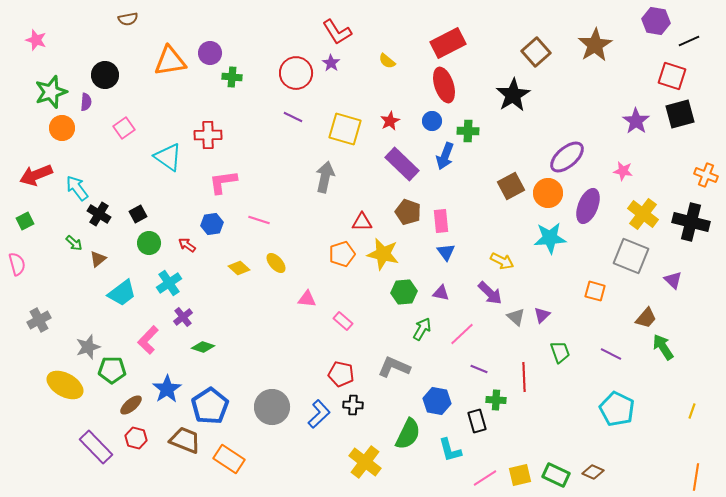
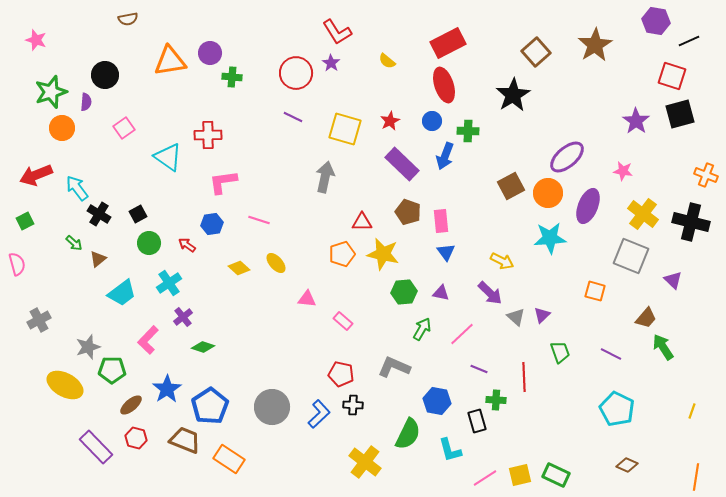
brown diamond at (593, 472): moved 34 px right, 7 px up
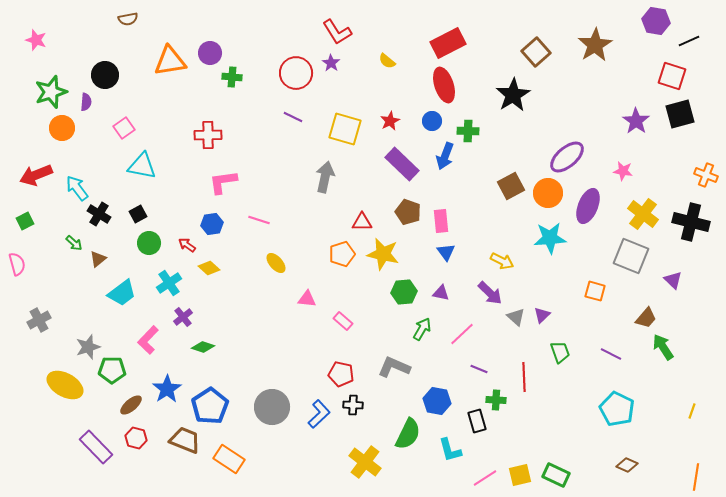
cyan triangle at (168, 157): moved 26 px left, 9 px down; rotated 24 degrees counterclockwise
yellow diamond at (239, 268): moved 30 px left
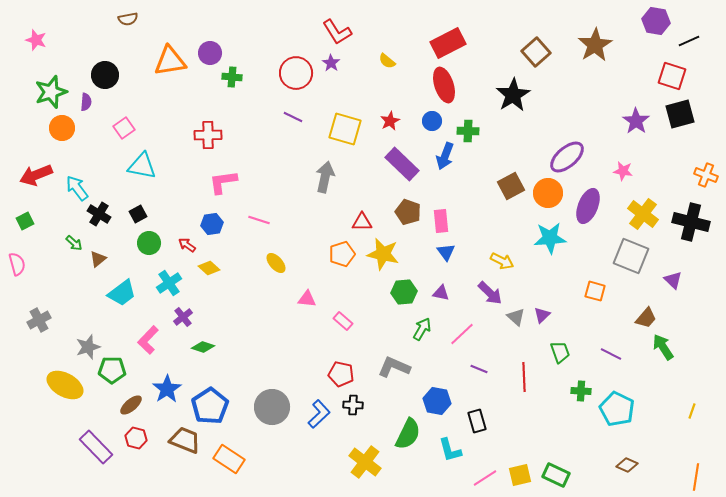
green cross at (496, 400): moved 85 px right, 9 px up
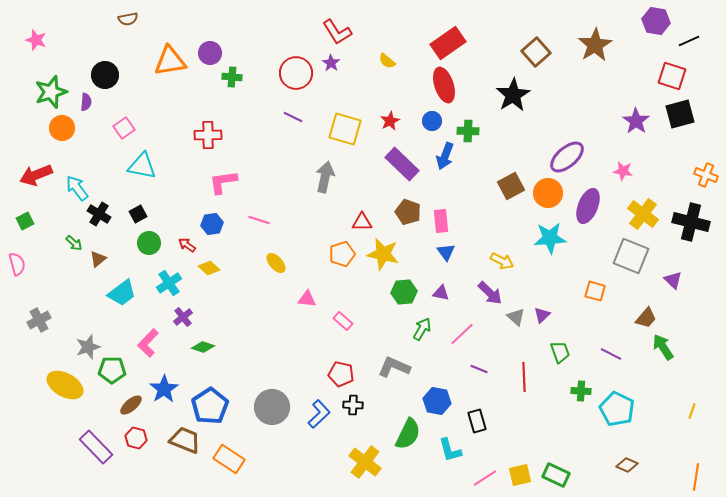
red rectangle at (448, 43): rotated 8 degrees counterclockwise
pink L-shape at (148, 340): moved 3 px down
blue star at (167, 389): moved 3 px left
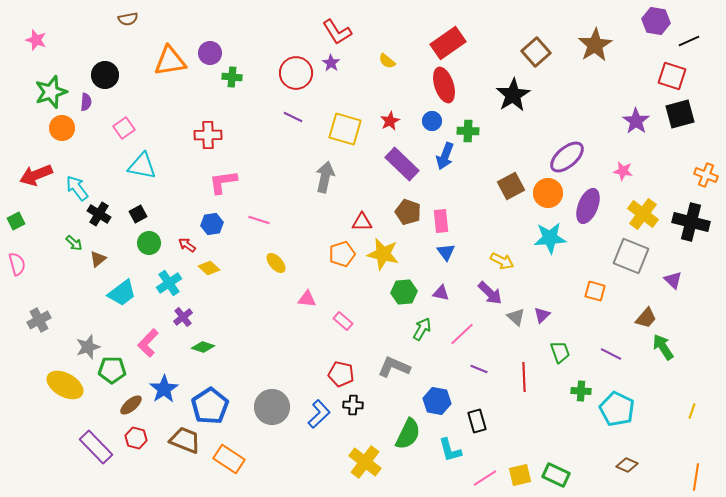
green square at (25, 221): moved 9 px left
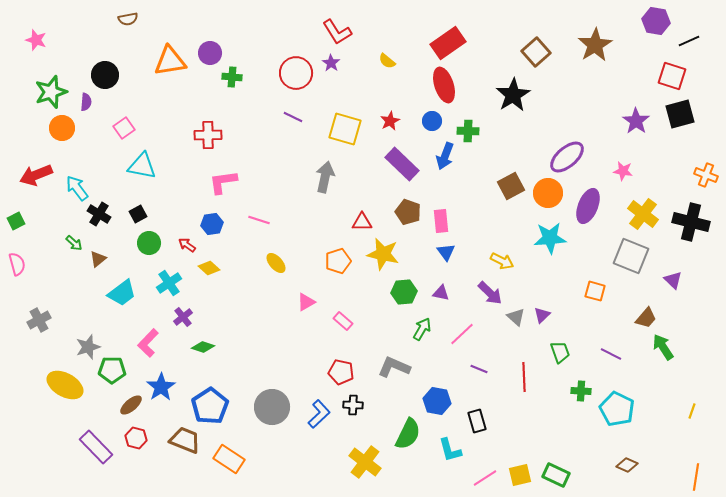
orange pentagon at (342, 254): moved 4 px left, 7 px down
pink triangle at (307, 299): moved 1 px left, 3 px down; rotated 36 degrees counterclockwise
red pentagon at (341, 374): moved 2 px up
blue star at (164, 389): moved 3 px left, 2 px up
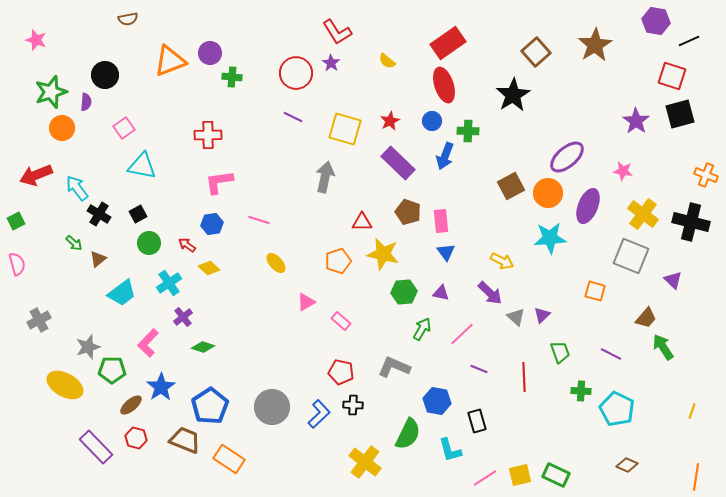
orange triangle at (170, 61): rotated 12 degrees counterclockwise
purple rectangle at (402, 164): moved 4 px left, 1 px up
pink L-shape at (223, 182): moved 4 px left
pink rectangle at (343, 321): moved 2 px left
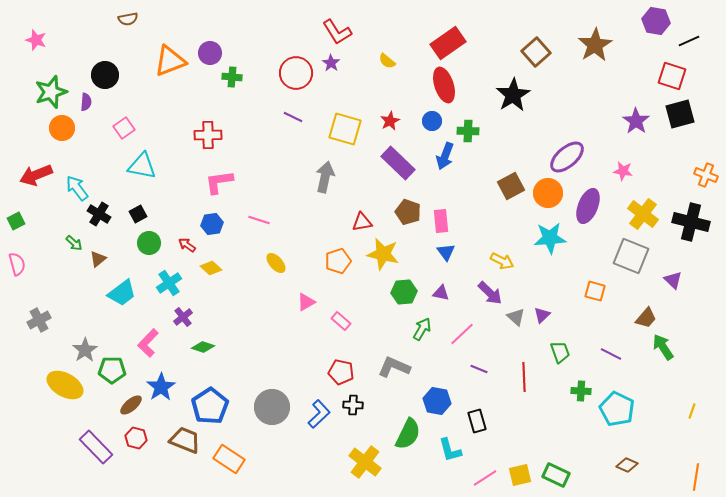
red triangle at (362, 222): rotated 10 degrees counterclockwise
yellow diamond at (209, 268): moved 2 px right
gray star at (88, 347): moved 3 px left, 3 px down; rotated 15 degrees counterclockwise
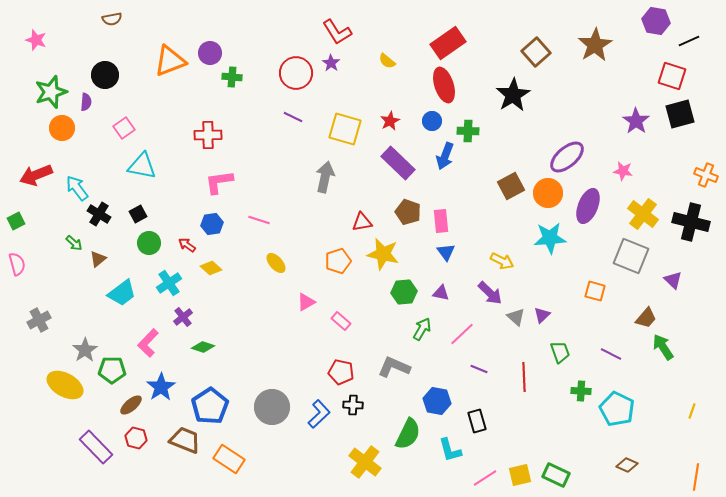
brown semicircle at (128, 19): moved 16 px left
